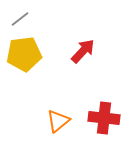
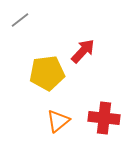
gray line: moved 1 px down
yellow pentagon: moved 23 px right, 19 px down
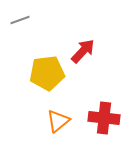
gray line: rotated 18 degrees clockwise
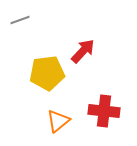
red cross: moved 7 px up
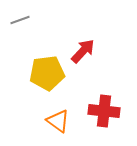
orange triangle: rotated 45 degrees counterclockwise
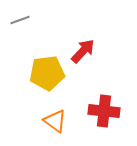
orange triangle: moved 3 px left
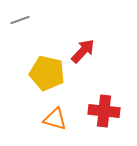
yellow pentagon: rotated 20 degrees clockwise
orange triangle: moved 2 px up; rotated 20 degrees counterclockwise
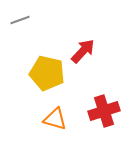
red cross: rotated 24 degrees counterclockwise
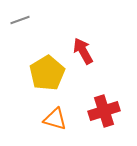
red arrow: rotated 72 degrees counterclockwise
yellow pentagon: rotated 28 degrees clockwise
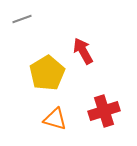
gray line: moved 2 px right, 1 px up
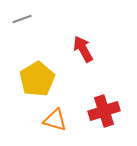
red arrow: moved 2 px up
yellow pentagon: moved 10 px left, 6 px down
orange triangle: moved 1 px down
